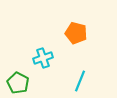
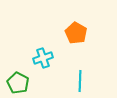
orange pentagon: rotated 15 degrees clockwise
cyan line: rotated 20 degrees counterclockwise
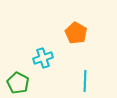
cyan line: moved 5 px right
